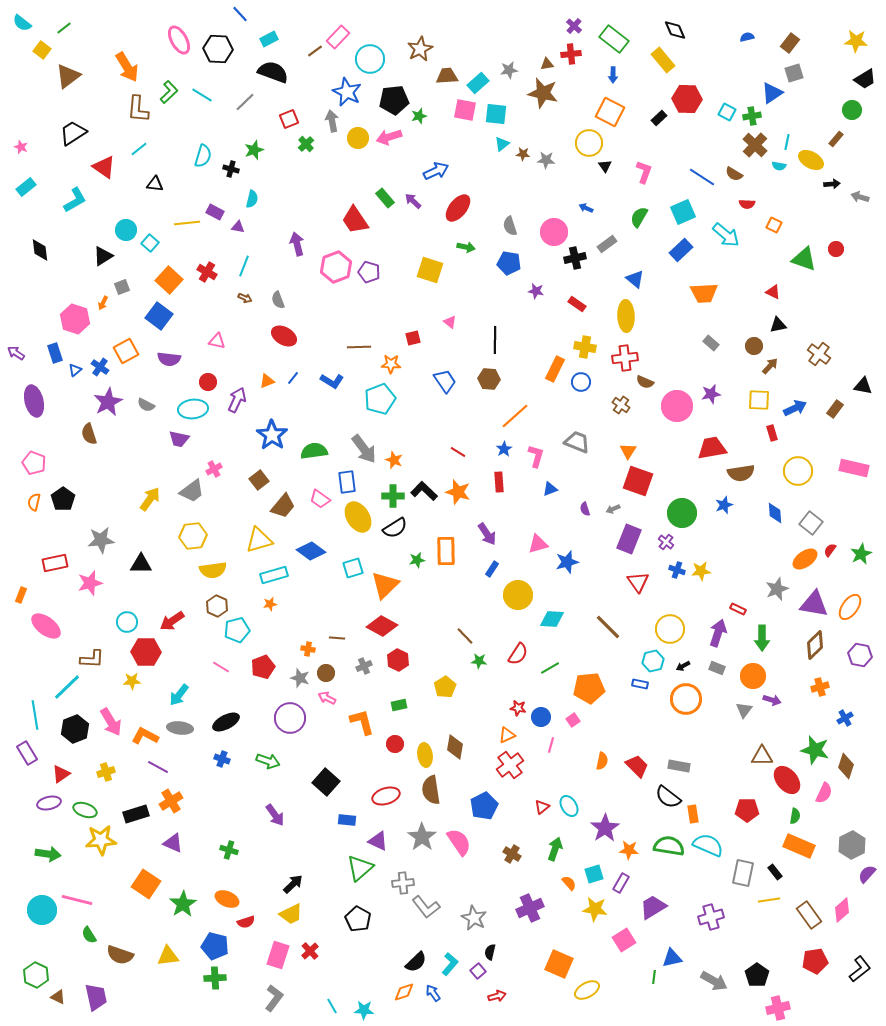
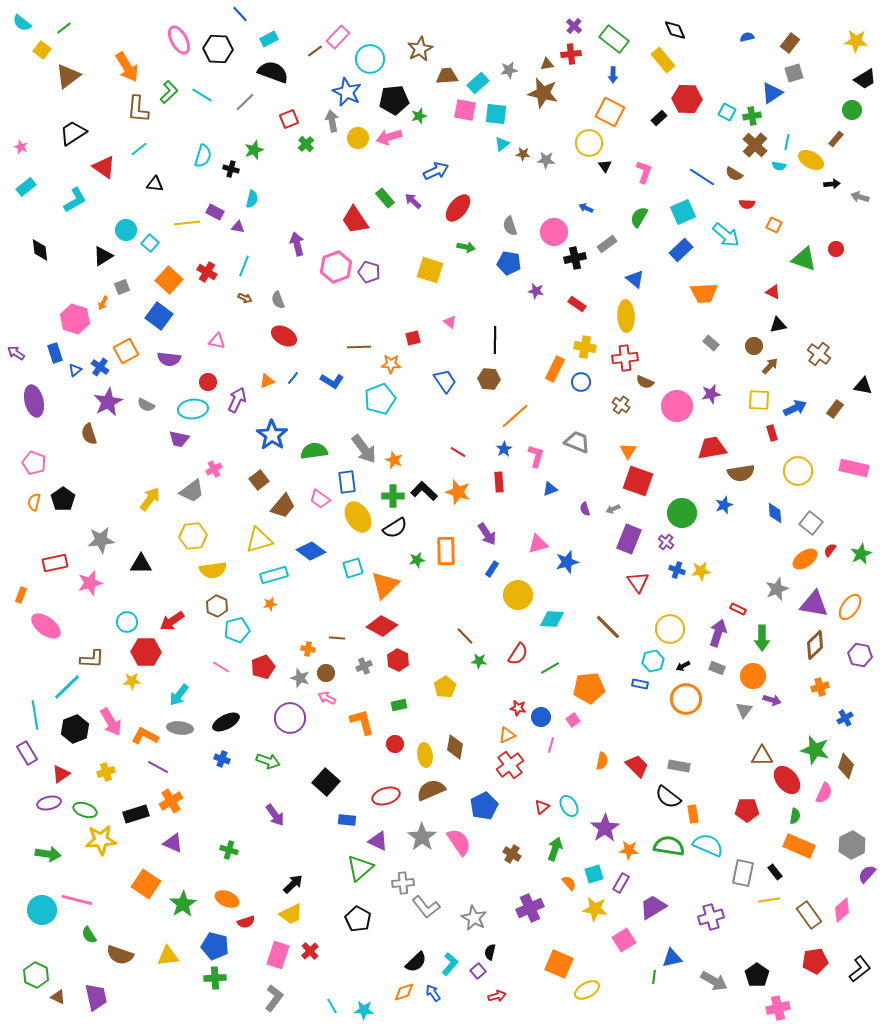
brown semicircle at (431, 790): rotated 76 degrees clockwise
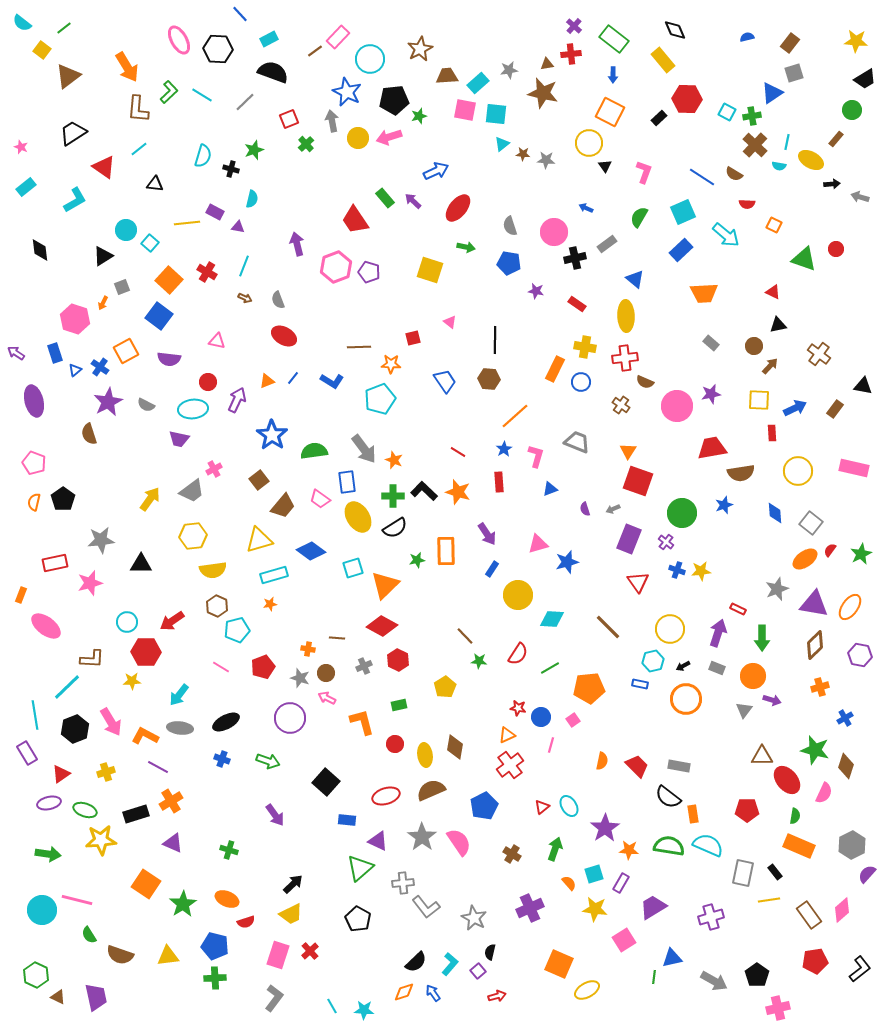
red rectangle at (772, 433): rotated 14 degrees clockwise
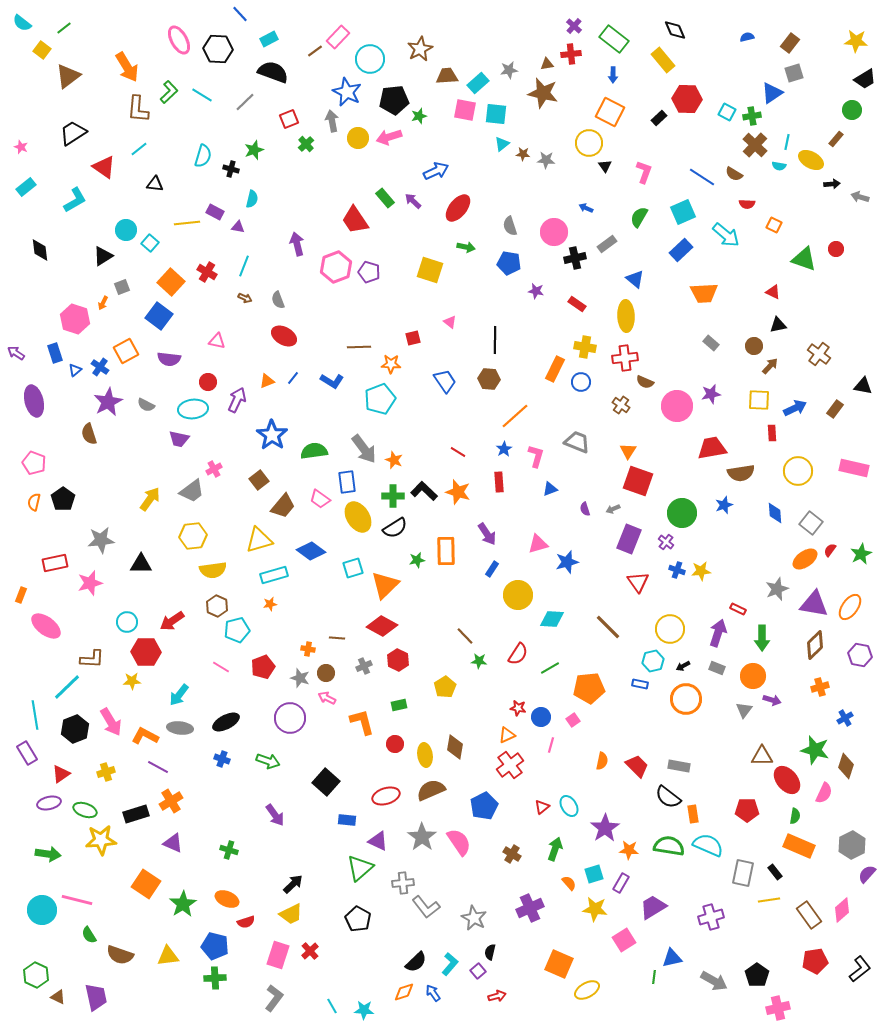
orange square at (169, 280): moved 2 px right, 2 px down
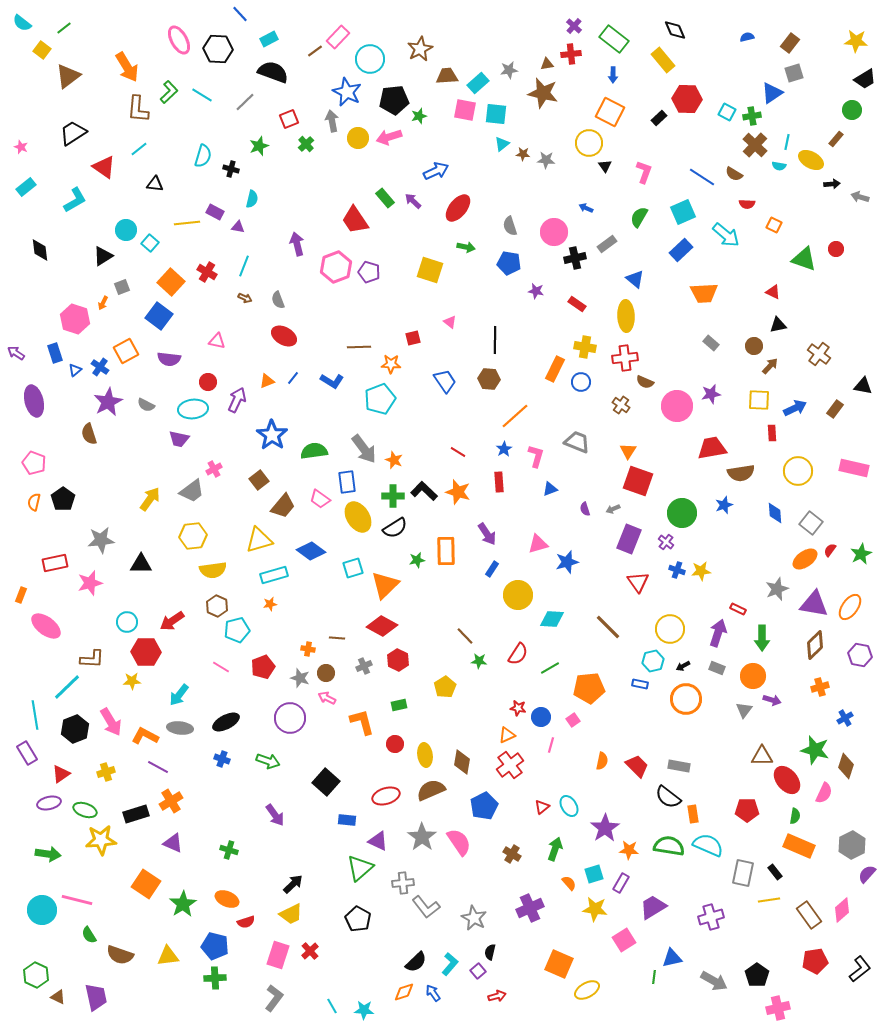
green star at (254, 150): moved 5 px right, 4 px up
brown diamond at (455, 747): moved 7 px right, 15 px down
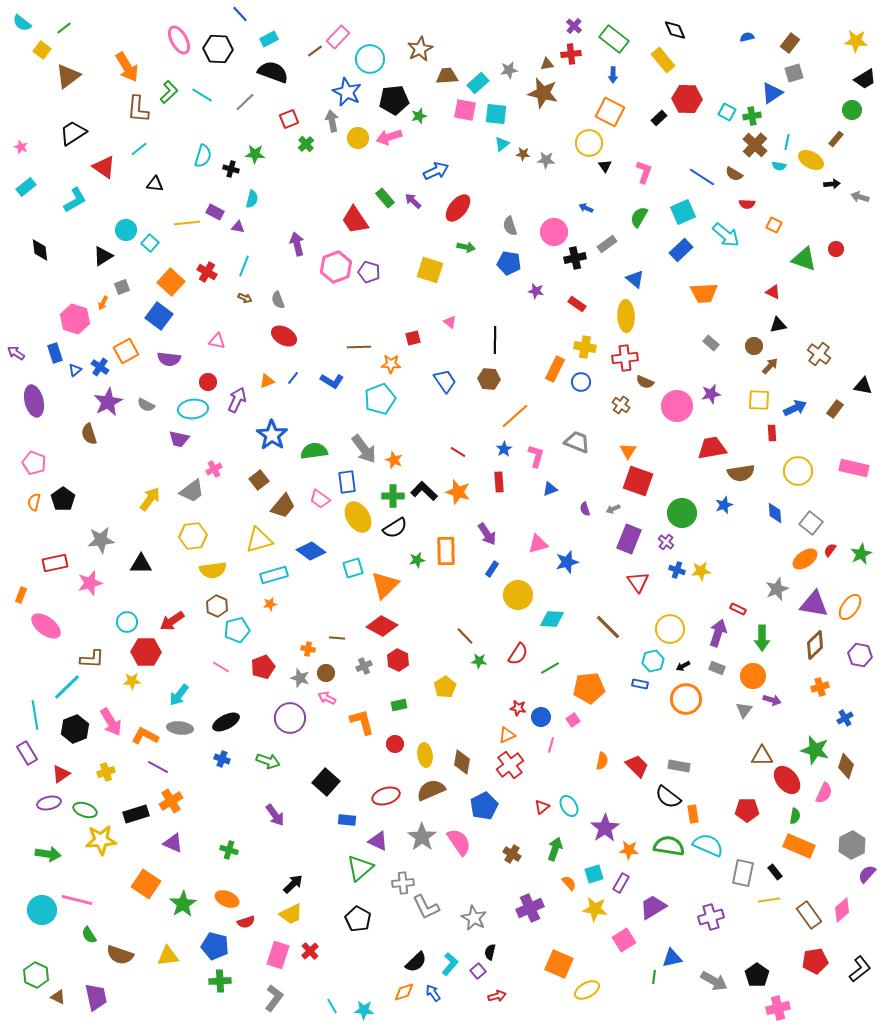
green star at (259, 146): moved 4 px left, 8 px down; rotated 24 degrees clockwise
gray L-shape at (426, 907): rotated 12 degrees clockwise
green cross at (215, 978): moved 5 px right, 3 px down
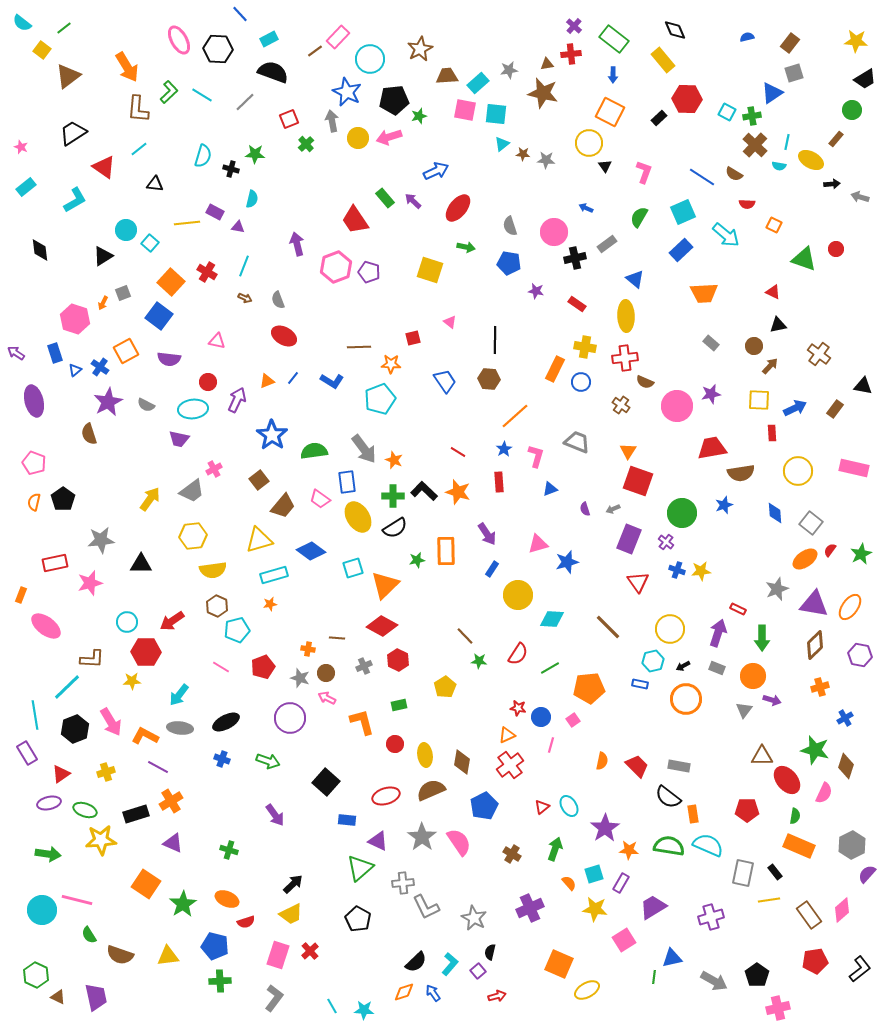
gray square at (122, 287): moved 1 px right, 6 px down
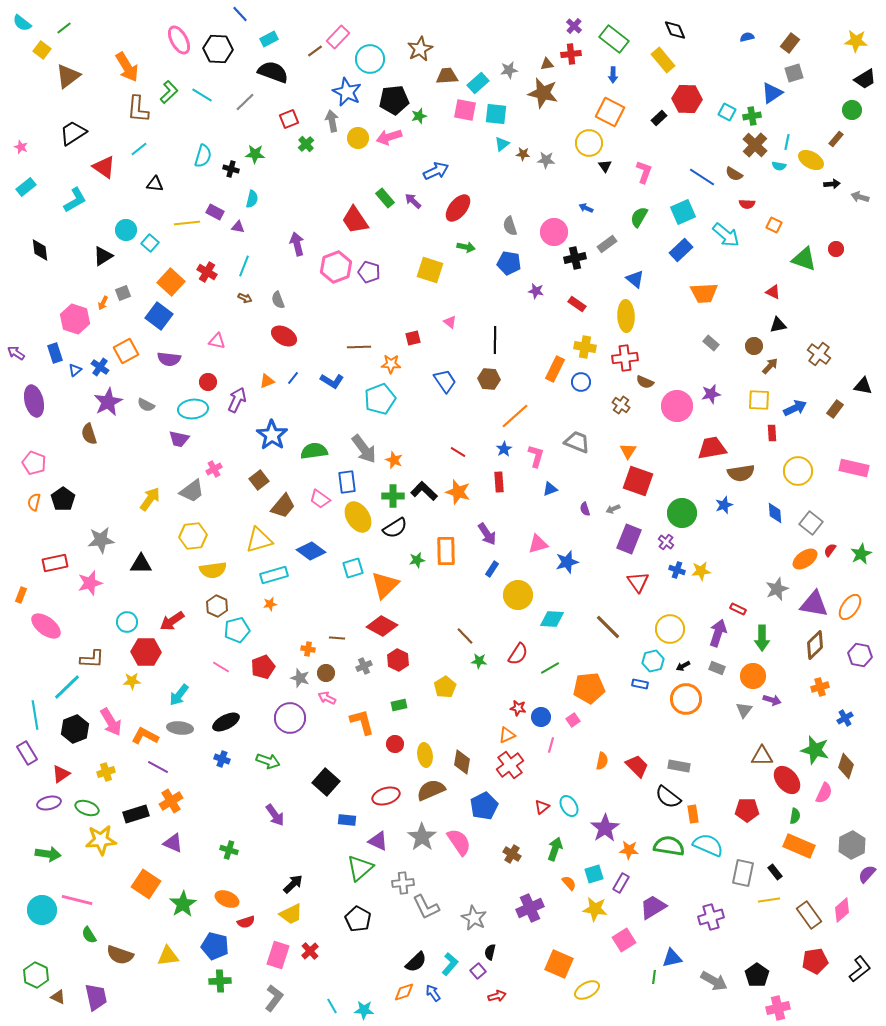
green ellipse at (85, 810): moved 2 px right, 2 px up
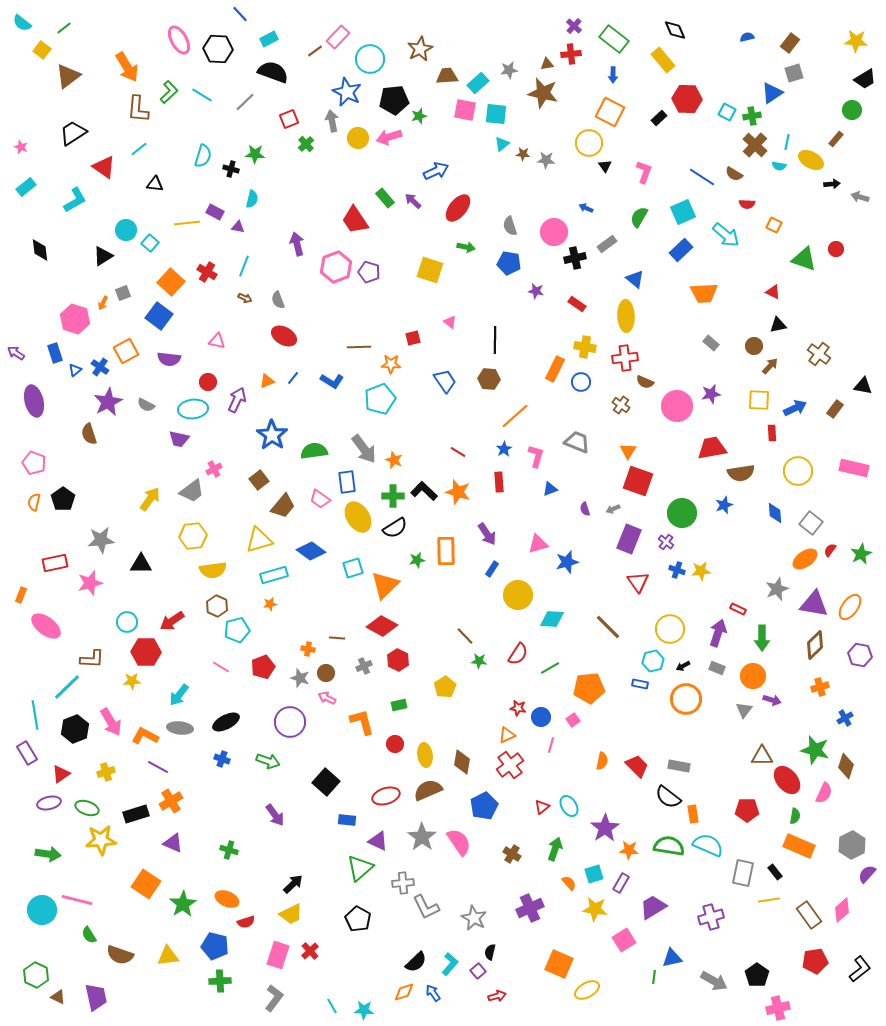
purple circle at (290, 718): moved 4 px down
brown semicircle at (431, 790): moved 3 px left
